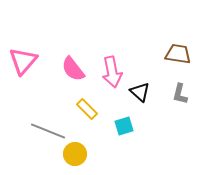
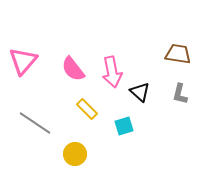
gray line: moved 13 px left, 8 px up; rotated 12 degrees clockwise
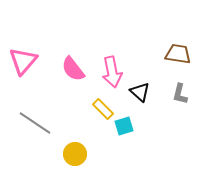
yellow rectangle: moved 16 px right
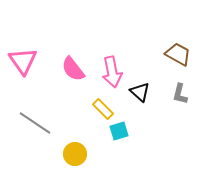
brown trapezoid: rotated 20 degrees clockwise
pink triangle: rotated 16 degrees counterclockwise
cyan square: moved 5 px left, 5 px down
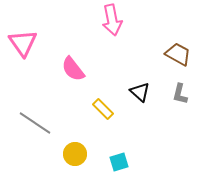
pink triangle: moved 18 px up
pink arrow: moved 52 px up
cyan square: moved 31 px down
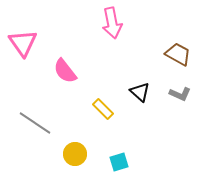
pink arrow: moved 3 px down
pink semicircle: moved 8 px left, 2 px down
gray L-shape: rotated 80 degrees counterclockwise
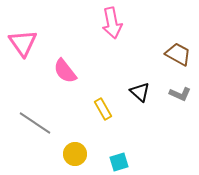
yellow rectangle: rotated 15 degrees clockwise
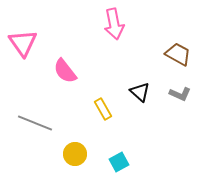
pink arrow: moved 2 px right, 1 px down
gray line: rotated 12 degrees counterclockwise
cyan square: rotated 12 degrees counterclockwise
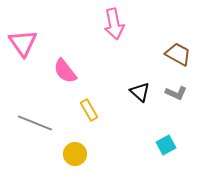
gray L-shape: moved 4 px left, 1 px up
yellow rectangle: moved 14 px left, 1 px down
cyan square: moved 47 px right, 17 px up
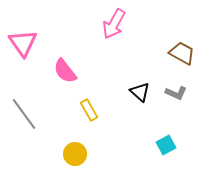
pink arrow: rotated 40 degrees clockwise
brown trapezoid: moved 4 px right, 1 px up
gray line: moved 11 px left, 9 px up; rotated 32 degrees clockwise
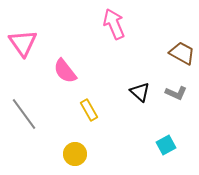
pink arrow: rotated 128 degrees clockwise
